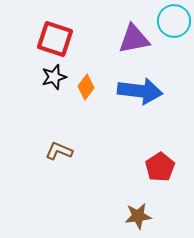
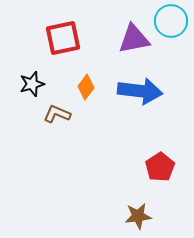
cyan circle: moved 3 px left
red square: moved 8 px right, 1 px up; rotated 30 degrees counterclockwise
black star: moved 22 px left, 7 px down
brown L-shape: moved 2 px left, 37 px up
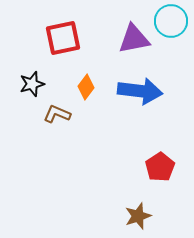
brown star: rotated 12 degrees counterclockwise
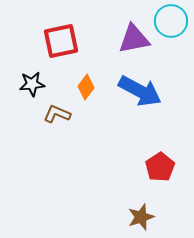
red square: moved 2 px left, 3 px down
black star: rotated 10 degrees clockwise
blue arrow: rotated 21 degrees clockwise
brown star: moved 3 px right, 1 px down
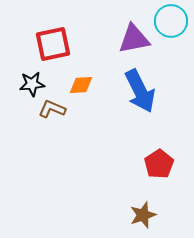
red square: moved 8 px left, 3 px down
orange diamond: moved 5 px left, 2 px up; rotated 50 degrees clockwise
blue arrow: rotated 36 degrees clockwise
brown L-shape: moved 5 px left, 5 px up
red pentagon: moved 1 px left, 3 px up
brown star: moved 2 px right, 2 px up
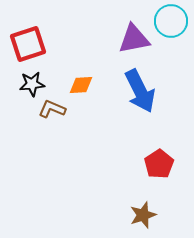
red square: moved 25 px left; rotated 6 degrees counterclockwise
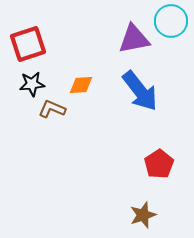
blue arrow: rotated 12 degrees counterclockwise
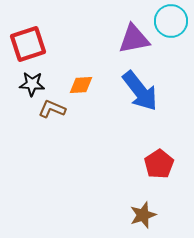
black star: rotated 10 degrees clockwise
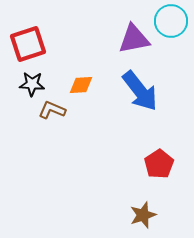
brown L-shape: moved 1 px down
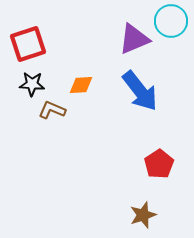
purple triangle: rotated 12 degrees counterclockwise
